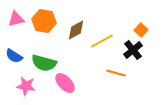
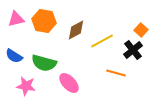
pink ellipse: moved 4 px right
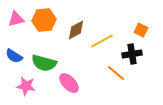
orange hexagon: moved 1 px up; rotated 15 degrees counterclockwise
orange square: rotated 16 degrees counterclockwise
black cross: moved 1 px left, 4 px down; rotated 30 degrees clockwise
orange line: rotated 24 degrees clockwise
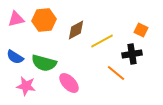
blue semicircle: moved 1 px right, 1 px down
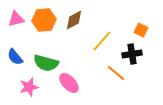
brown diamond: moved 2 px left, 10 px up
yellow line: rotated 20 degrees counterclockwise
blue semicircle: rotated 18 degrees clockwise
green semicircle: moved 2 px right
pink star: moved 3 px right, 1 px down; rotated 24 degrees counterclockwise
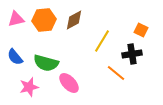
yellow line: rotated 10 degrees counterclockwise
